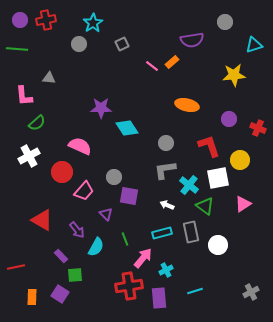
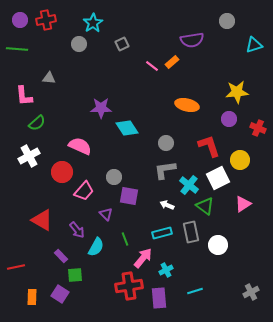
gray circle at (225, 22): moved 2 px right, 1 px up
yellow star at (234, 75): moved 3 px right, 17 px down
white square at (218, 178): rotated 15 degrees counterclockwise
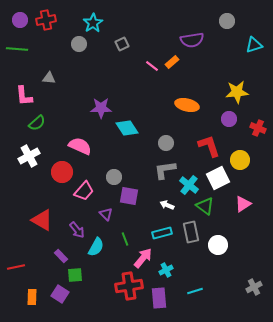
gray cross at (251, 292): moved 3 px right, 5 px up
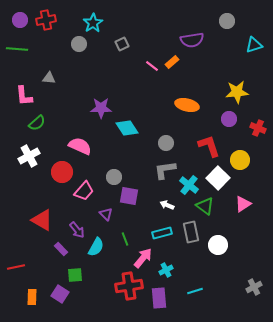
white square at (218, 178): rotated 20 degrees counterclockwise
purple rectangle at (61, 256): moved 7 px up
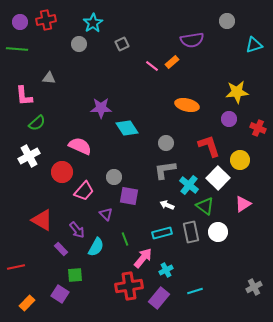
purple circle at (20, 20): moved 2 px down
white circle at (218, 245): moved 13 px up
orange rectangle at (32, 297): moved 5 px left, 6 px down; rotated 42 degrees clockwise
purple rectangle at (159, 298): rotated 45 degrees clockwise
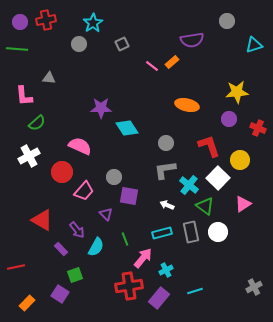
green square at (75, 275): rotated 14 degrees counterclockwise
